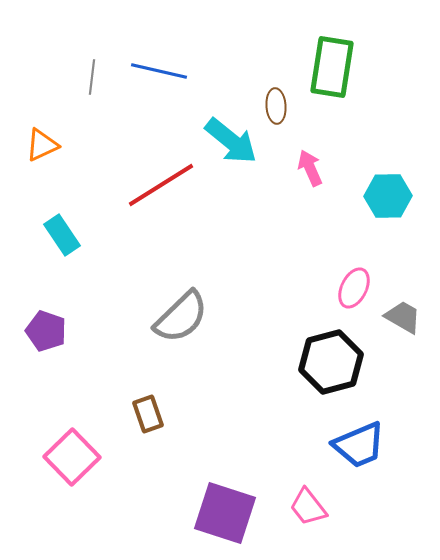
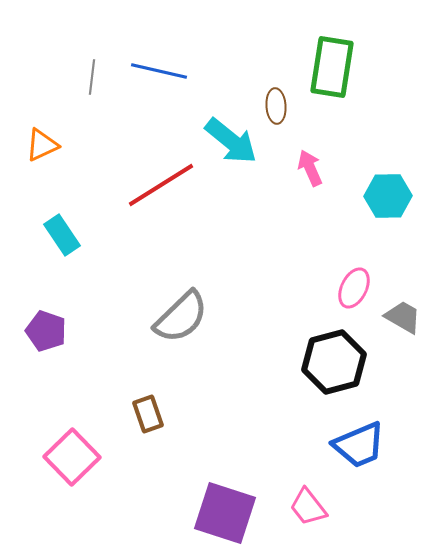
black hexagon: moved 3 px right
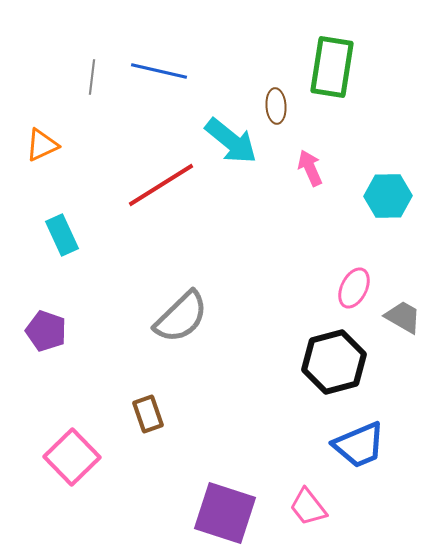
cyan rectangle: rotated 9 degrees clockwise
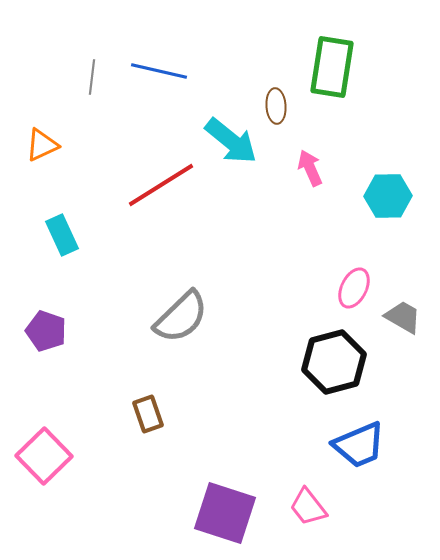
pink square: moved 28 px left, 1 px up
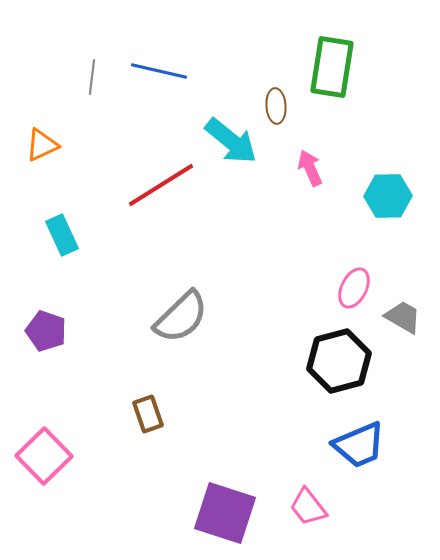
black hexagon: moved 5 px right, 1 px up
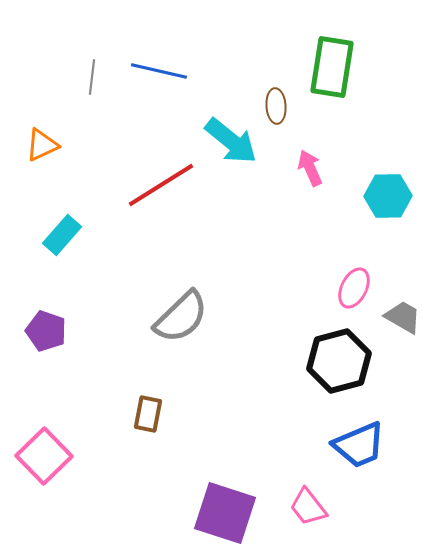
cyan rectangle: rotated 66 degrees clockwise
brown rectangle: rotated 30 degrees clockwise
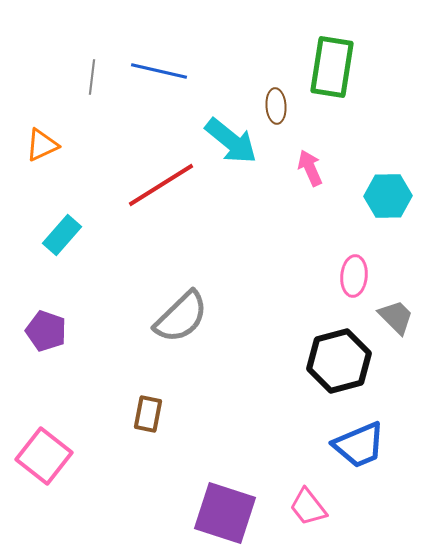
pink ellipse: moved 12 px up; rotated 21 degrees counterclockwise
gray trapezoid: moved 7 px left; rotated 15 degrees clockwise
pink square: rotated 8 degrees counterclockwise
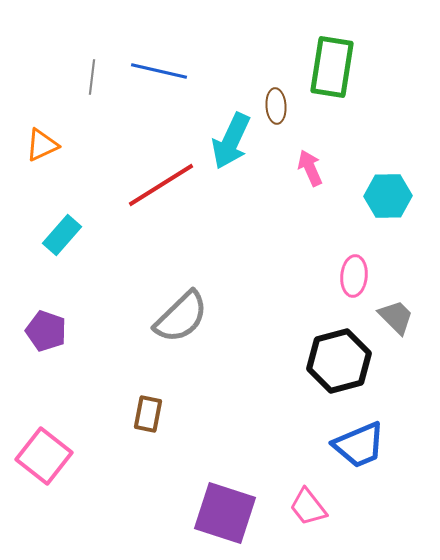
cyan arrow: rotated 76 degrees clockwise
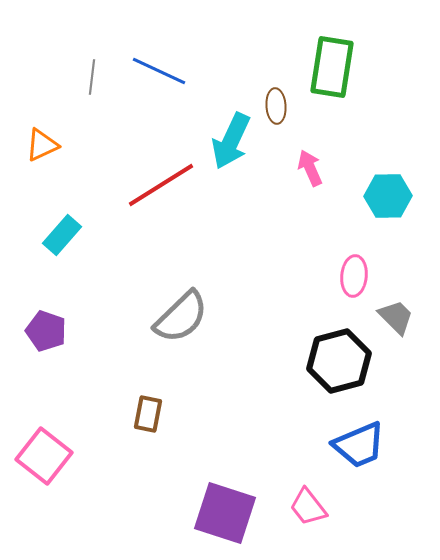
blue line: rotated 12 degrees clockwise
